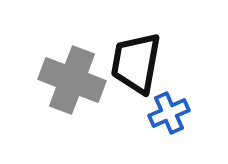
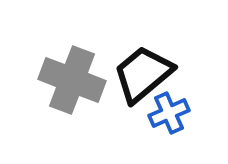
black trapezoid: moved 7 px right, 11 px down; rotated 40 degrees clockwise
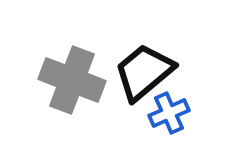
black trapezoid: moved 1 px right, 2 px up
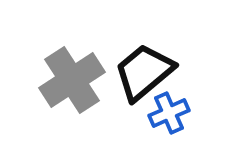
gray cross: rotated 36 degrees clockwise
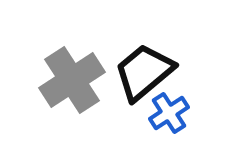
blue cross: rotated 9 degrees counterclockwise
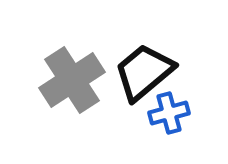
blue cross: rotated 18 degrees clockwise
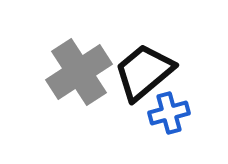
gray cross: moved 7 px right, 8 px up
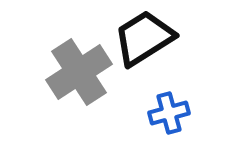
black trapezoid: moved 34 px up; rotated 8 degrees clockwise
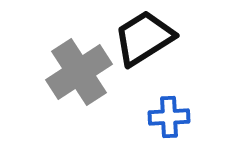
blue cross: moved 4 px down; rotated 12 degrees clockwise
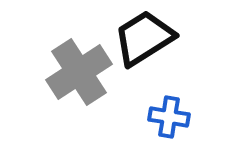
blue cross: rotated 12 degrees clockwise
